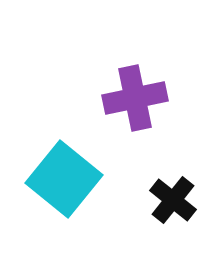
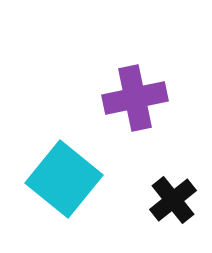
black cross: rotated 12 degrees clockwise
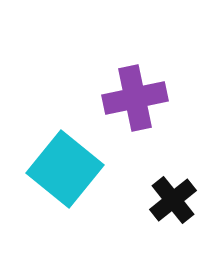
cyan square: moved 1 px right, 10 px up
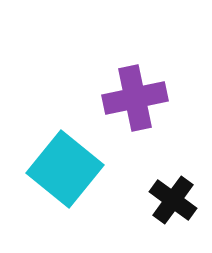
black cross: rotated 15 degrees counterclockwise
